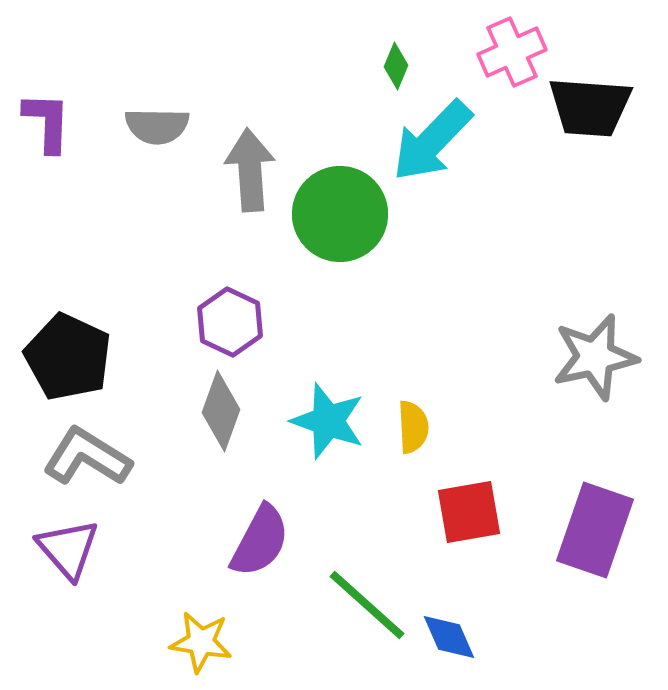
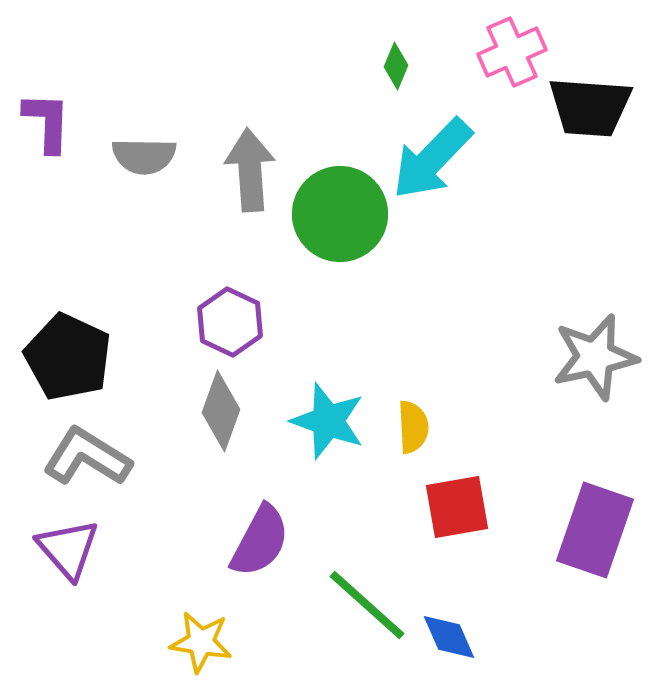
gray semicircle: moved 13 px left, 30 px down
cyan arrow: moved 18 px down
red square: moved 12 px left, 5 px up
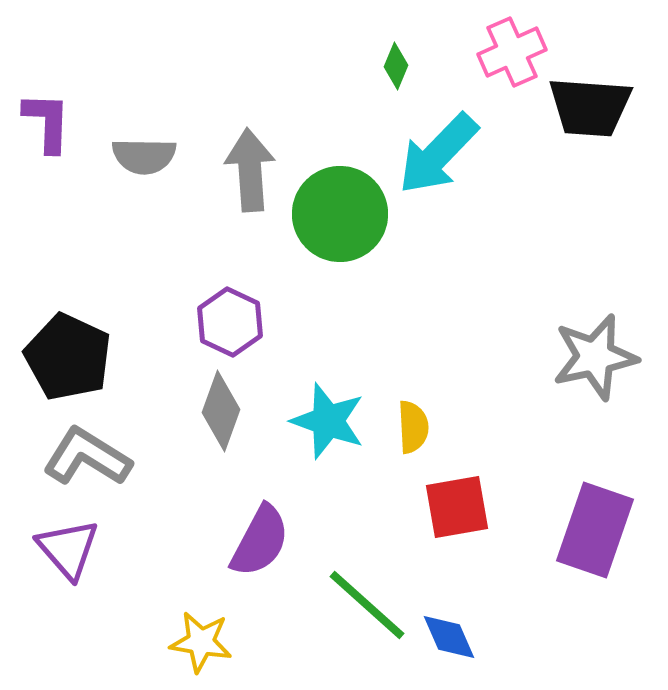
cyan arrow: moved 6 px right, 5 px up
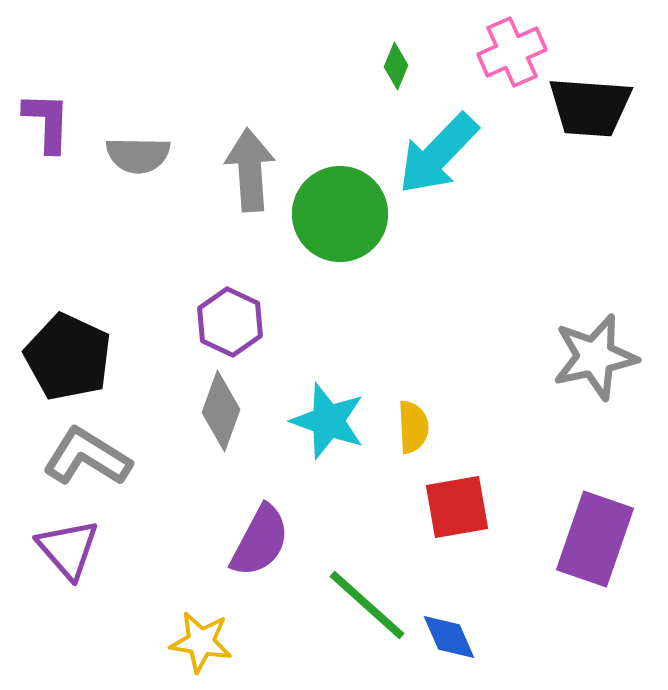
gray semicircle: moved 6 px left, 1 px up
purple rectangle: moved 9 px down
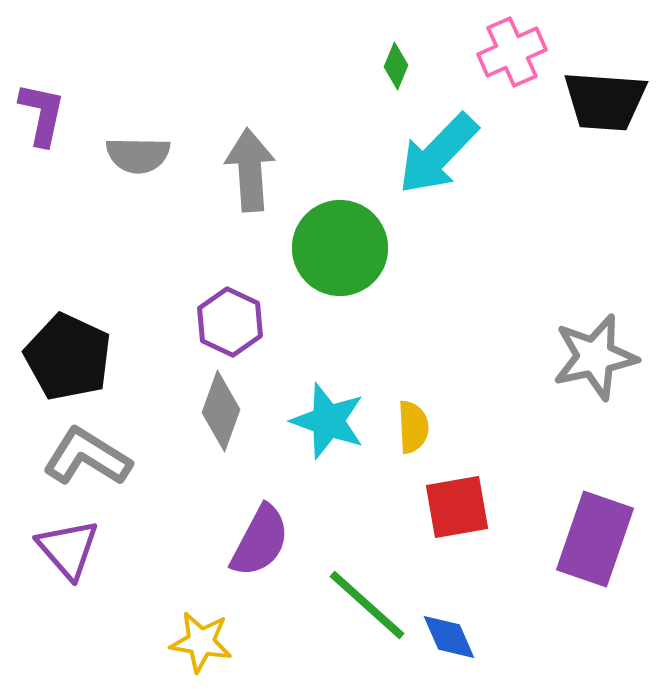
black trapezoid: moved 15 px right, 6 px up
purple L-shape: moved 5 px left, 8 px up; rotated 10 degrees clockwise
green circle: moved 34 px down
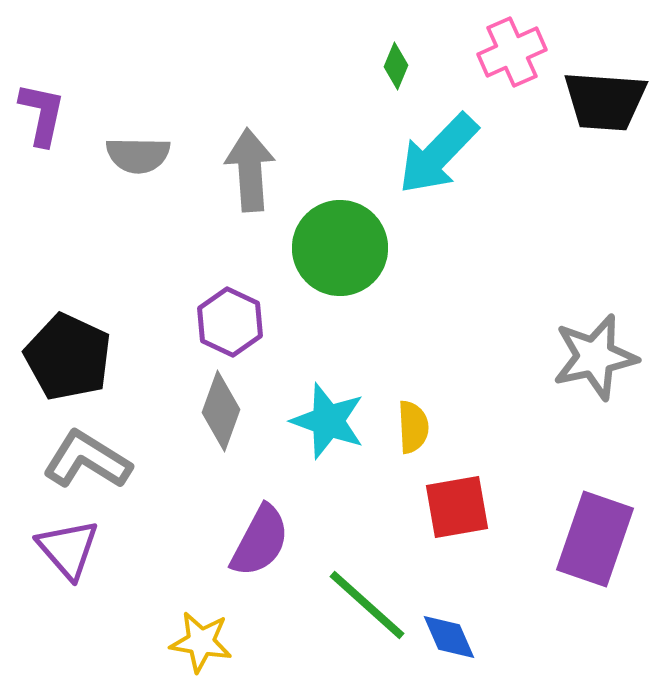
gray L-shape: moved 3 px down
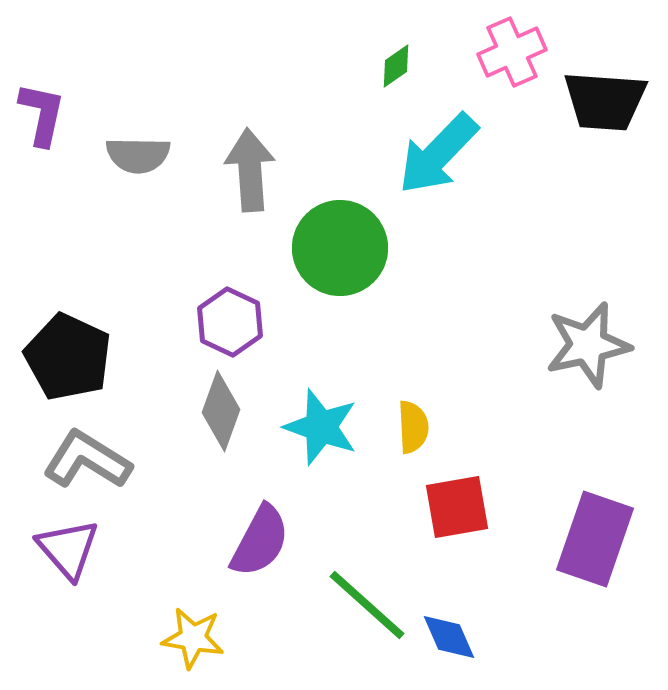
green diamond: rotated 33 degrees clockwise
gray star: moved 7 px left, 12 px up
cyan star: moved 7 px left, 6 px down
yellow star: moved 8 px left, 4 px up
